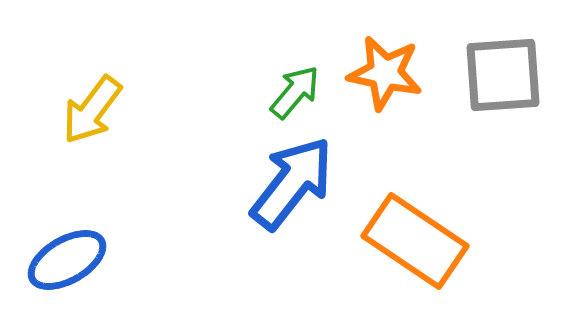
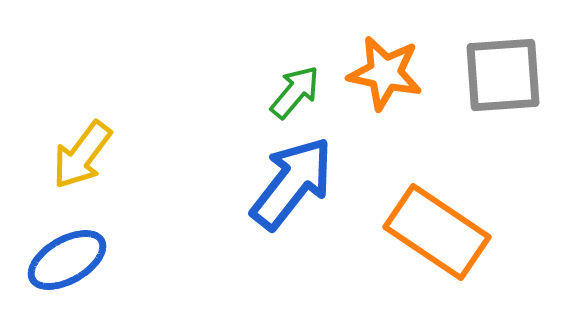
yellow arrow: moved 10 px left, 45 px down
orange rectangle: moved 22 px right, 9 px up
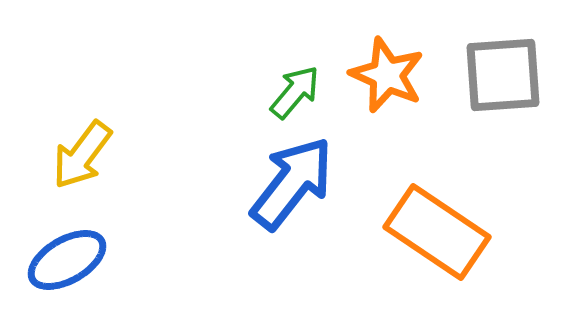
orange star: moved 2 px right, 2 px down; rotated 12 degrees clockwise
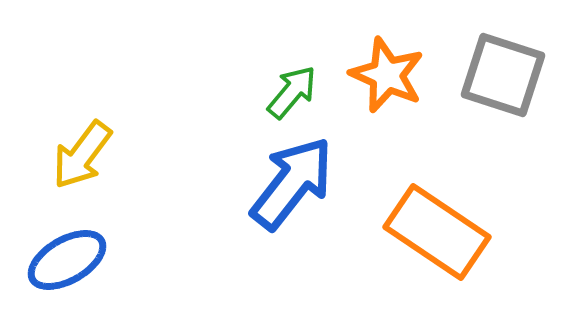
gray square: rotated 22 degrees clockwise
green arrow: moved 3 px left
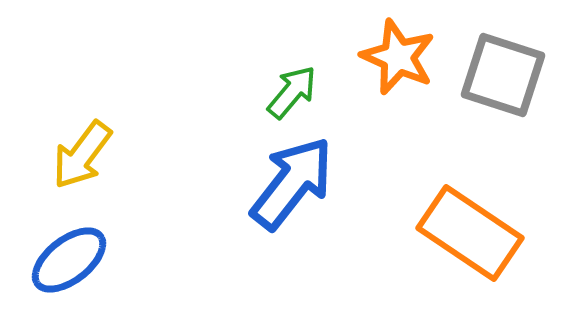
orange star: moved 11 px right, 18 px up
orange rectangle: moved 33 px right, 1 px down
blue ellipse: moved 2 px right; rotated 8 degrees counterclockwise
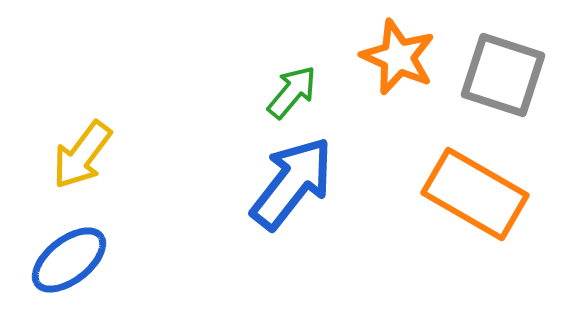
orange rectangle: moved 5 px right, 39 px up; rotated 4 degrees counterclockwise
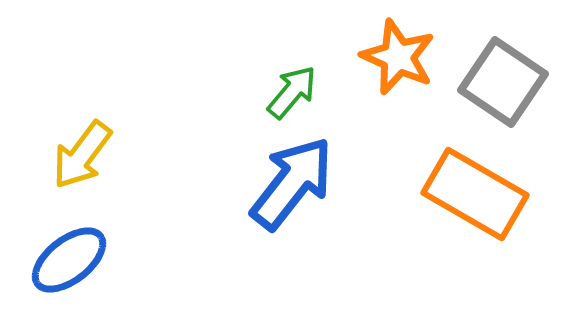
gray square: moved 7 px down; rotated 16 degrees clockwise
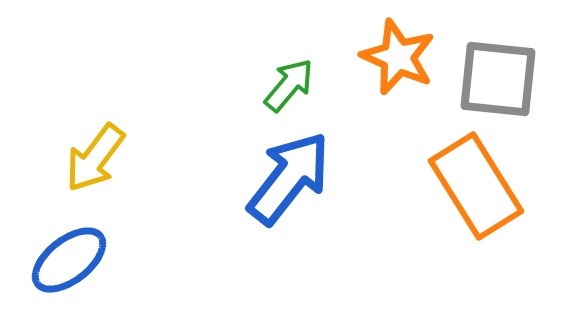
gray square: moved 5 px left, 3 px up; rotated 28 degrees counterclockwise
green arrow: moved 3 px left, 7 px up
yellow arrow: moved 13 px right, 3 px down
blue arrow: moved 3 px left, 5 px up
orange rectangle: moved 1 px right, 8 px up; rotated 28 degrees clockwise
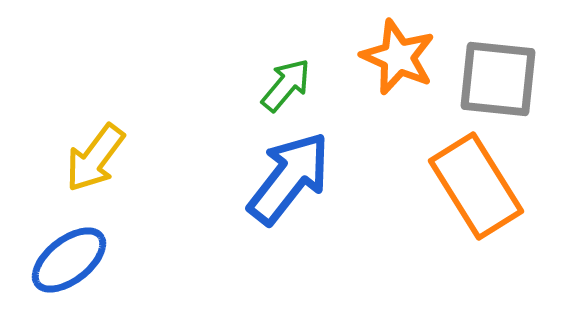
green arrow: moved 3 px left
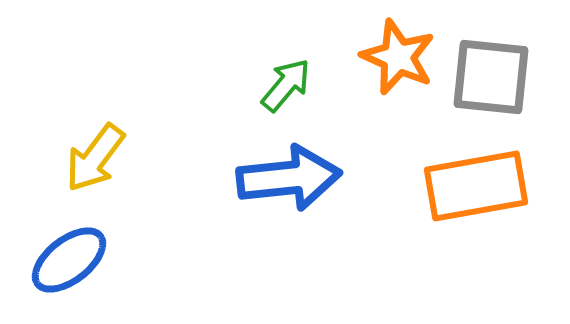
gray square: moved 7 px left, 2 px up
blue arrow: rotated 46 degrees clockwise
orange rectangle: rotated 68 degrees counterclockwise
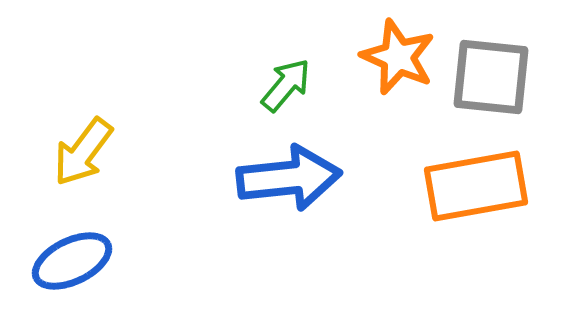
yellow arrow: moved 12 px left, 6 px up
blue ellipse: moved 3 px right, 1 px down; rotated 12 degrees clockwise
